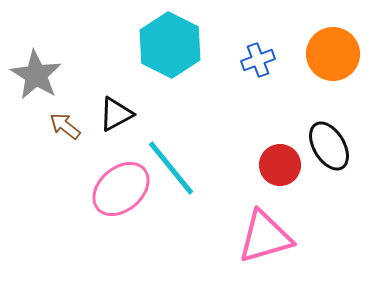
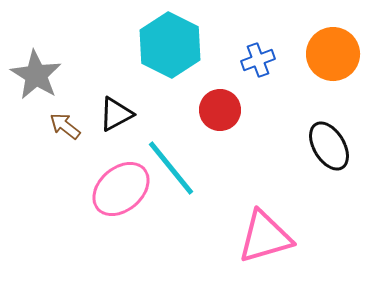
red circle: moved 60 px left, 55 px up
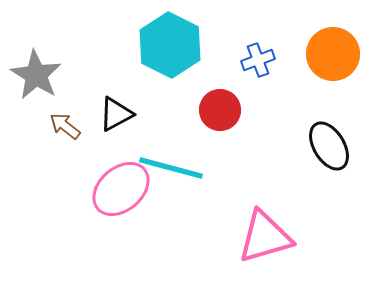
cyan line: rotated 36 degrees counterclockwise
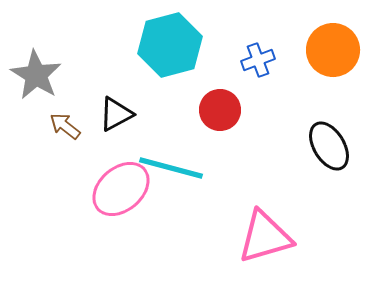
cyan hexagon: rotated 18 degrees clockwise
orange circle: moved 4 px up
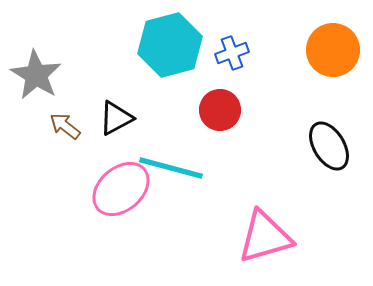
blue cross: moved 26 px left, 7 px up
black triangle: moved 4 px down
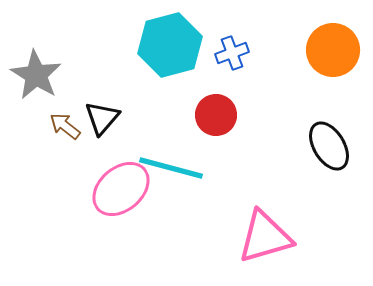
red circle: moved 4 px left, 5 px down
black triangle: moved 14 px left; rotated 21 degrees counterclockwise
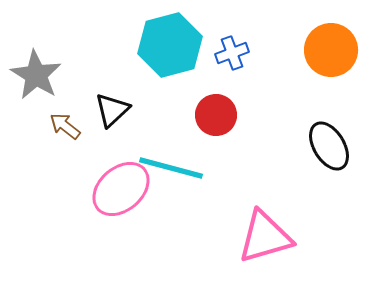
orange circle: moved 2 px left
black triangle: moved 10 px right, 8 px up; rotated 6 degrees clockwise
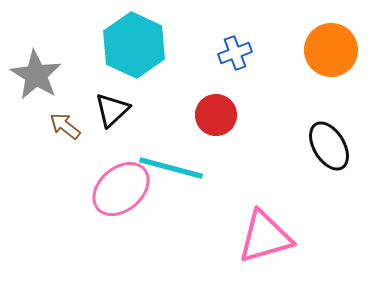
cyan hexagon: moved 36 px left; rotated 20 degrees counterclockwise
blue cross: moved 3 px right
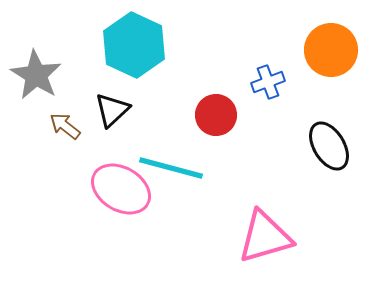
blue cross: moved 33 px right, 29 px down
pink ellipse: rotated 72 degrees clockwise
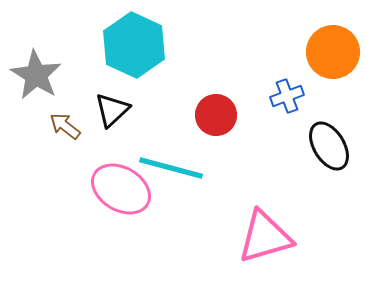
orange circle: moved 2 px right, 2 px down
blue cross: moved 19 px right, 14 px down
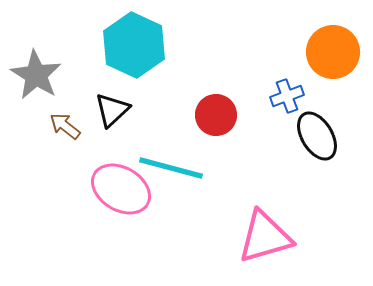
black ellipse: moved 12 px left, 10 px up
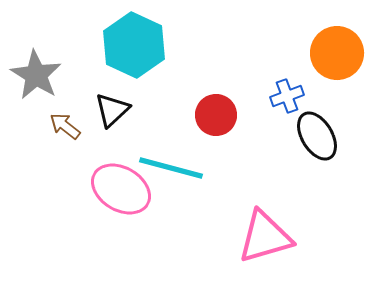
orange circle: moved 4 px right, 1 px down
